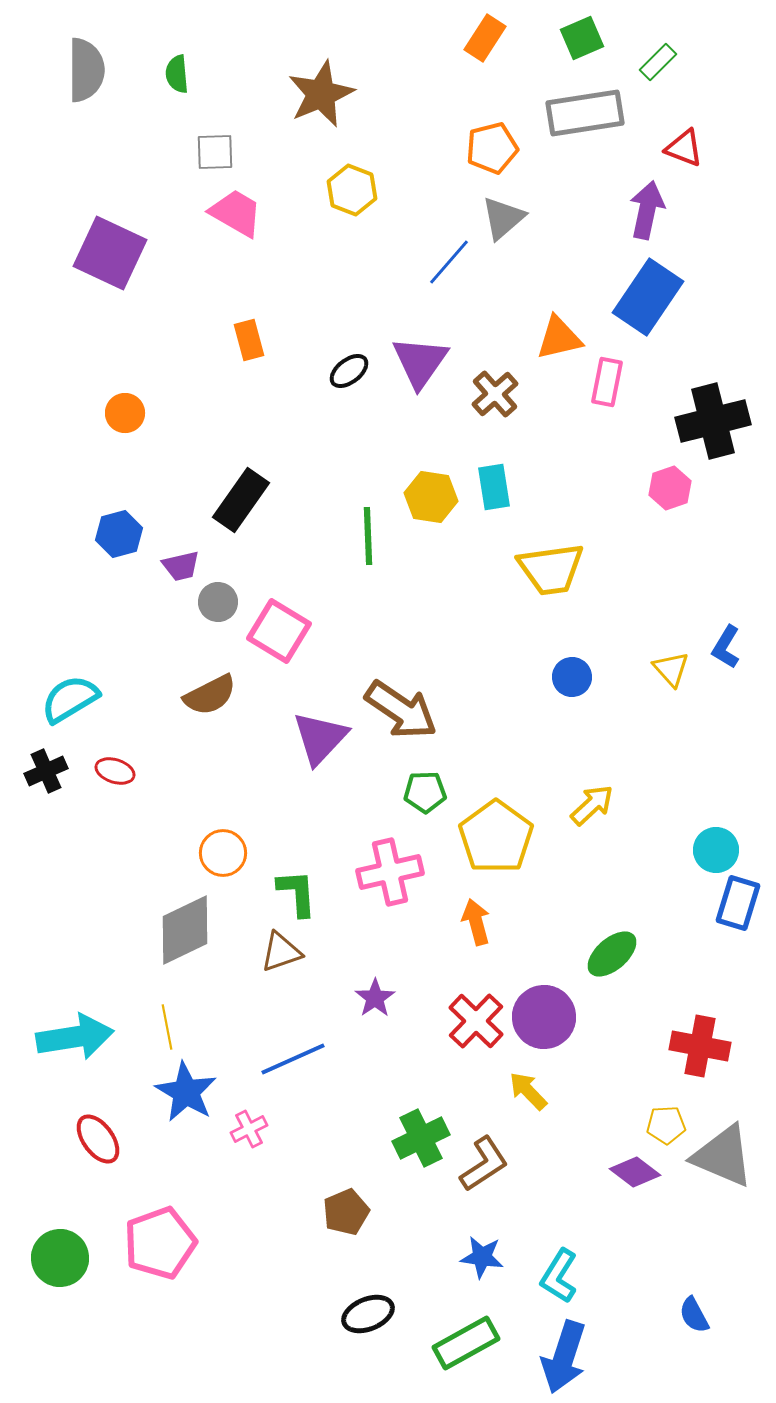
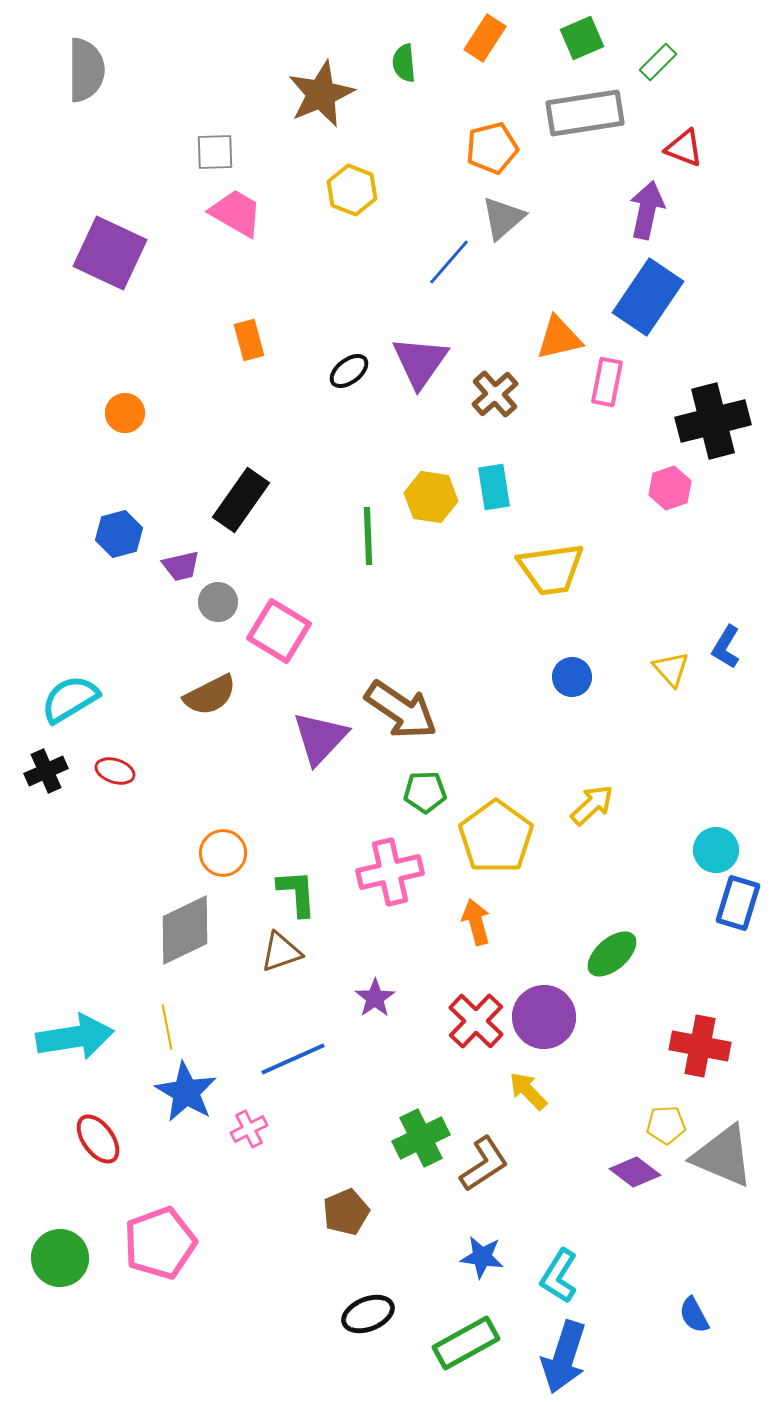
green semicircle at (177, 74): moved 227 px right, 11 px up
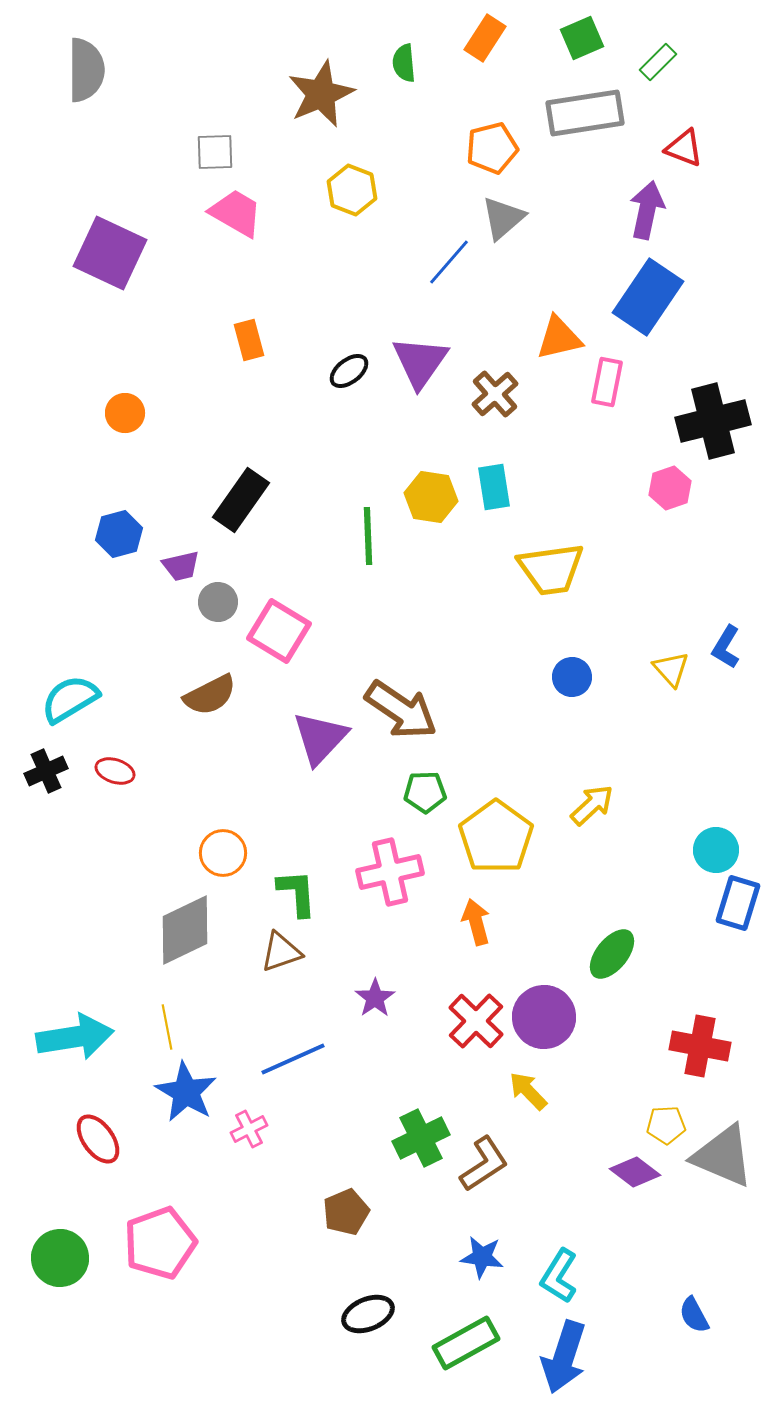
green ellipse at (612, 954): rotated 10 degrees counterclockwise
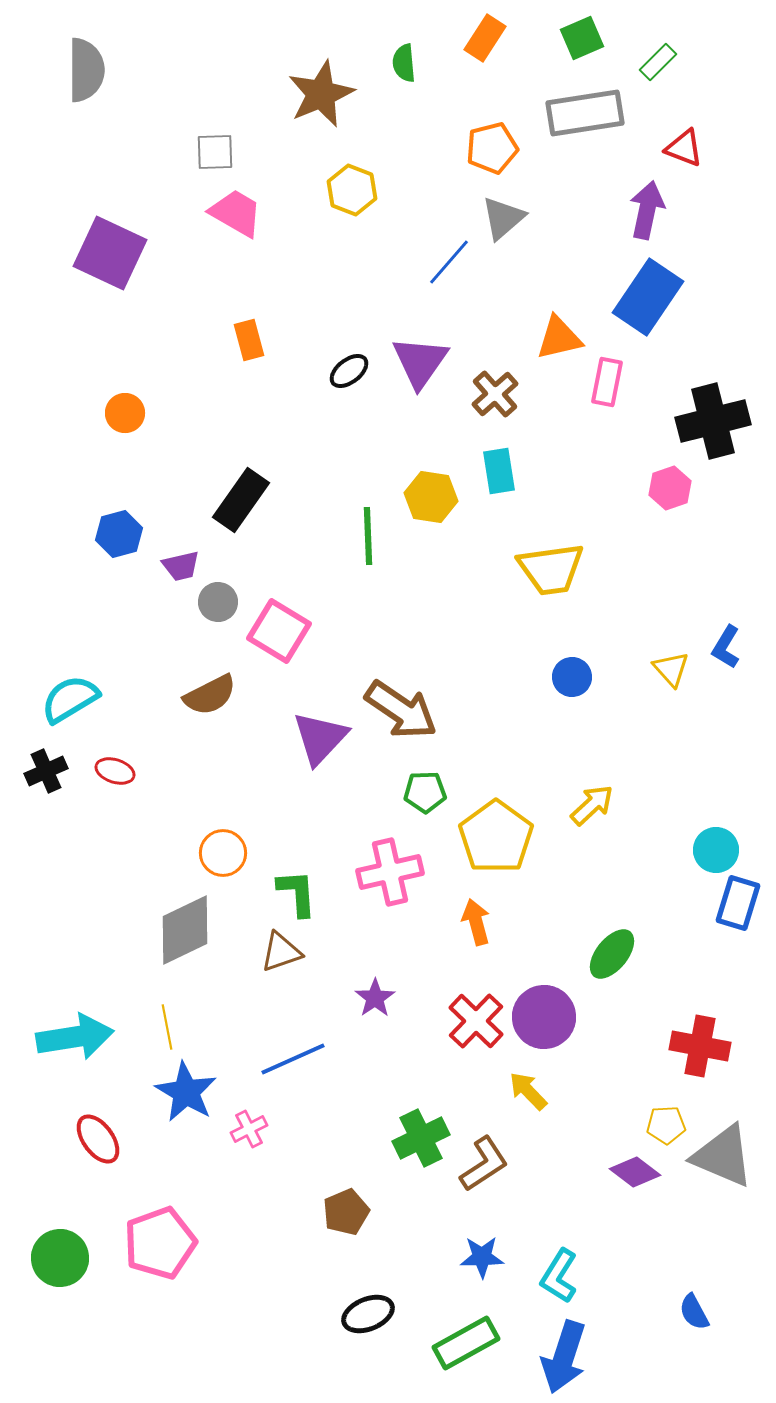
cyan rectangle at (494, 487): moved 5 px right, 16 px up
blue star at (482, 1257): rotated 9 degrees counterclockwise
blue semicircle at (694, 1315): moved 3 px up
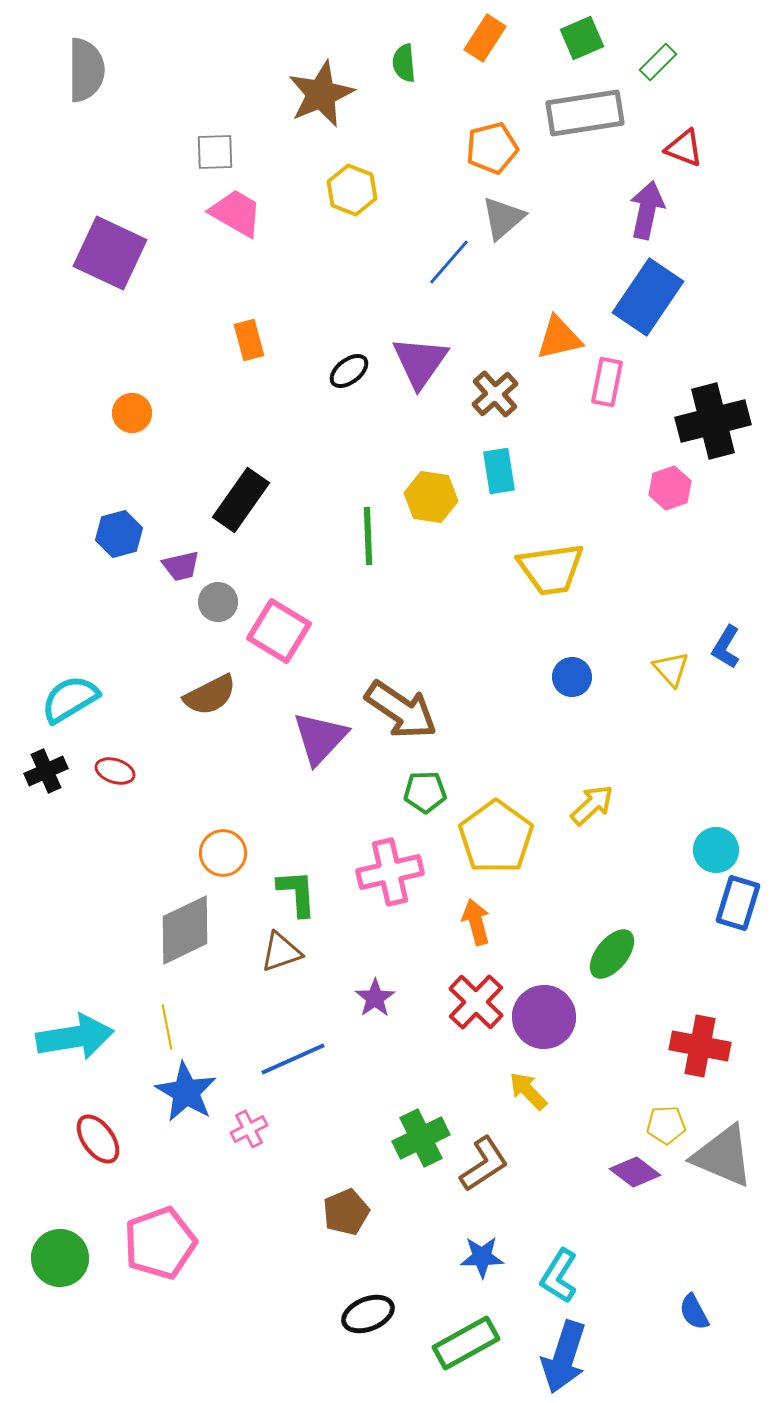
orange circle at (125, 413): moved 7 px right
red cross at (476, 1021): moved 19 px up
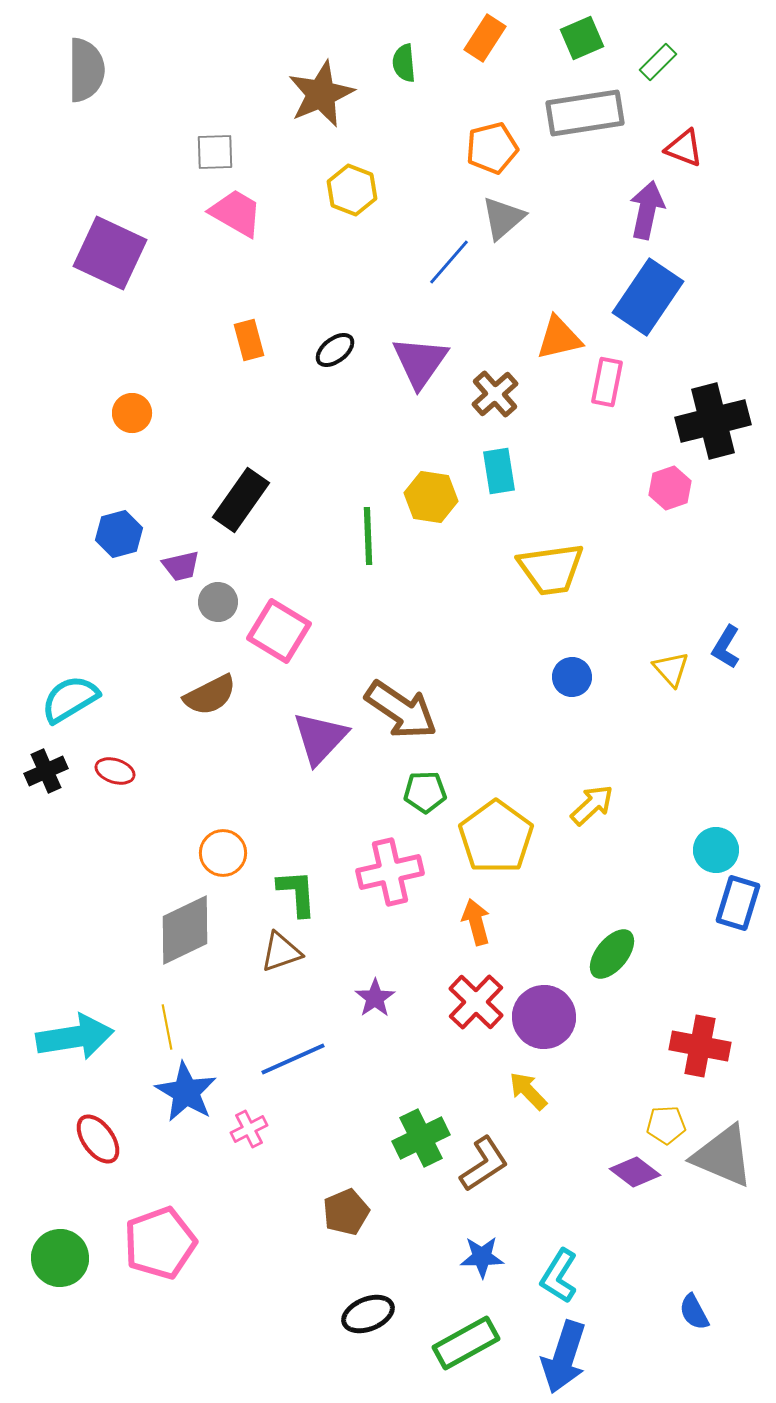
black ellipse at (349, 371): moved 14 px left, 21 px up
